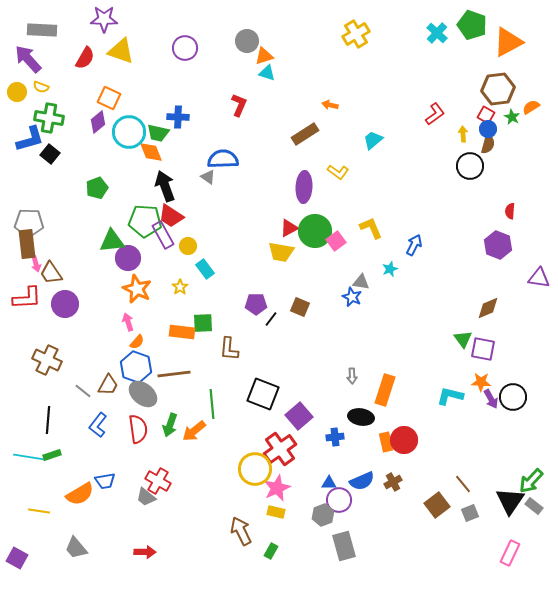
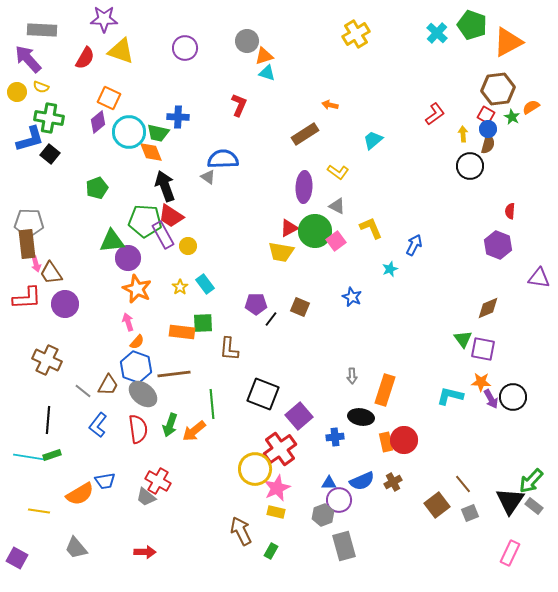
cyan rectangle at (205, 269): moved 15 px down
gray triangle at (361, 282): moved 24 px left, 76 px up; rotated 18 degrees clockwise
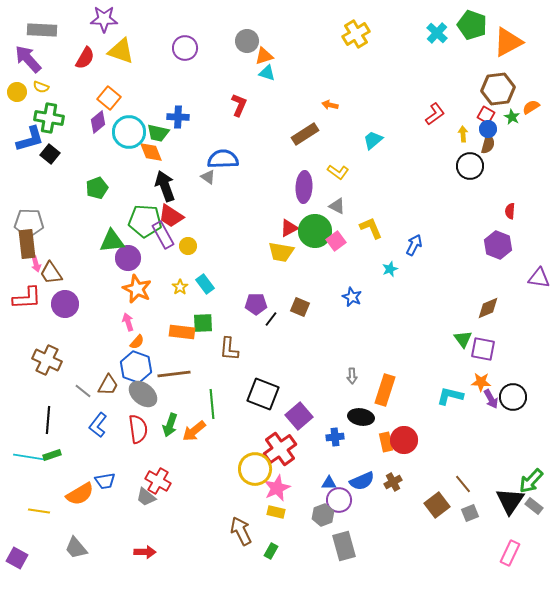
orange square at (109, 98): rotated 15 degrees clockwise
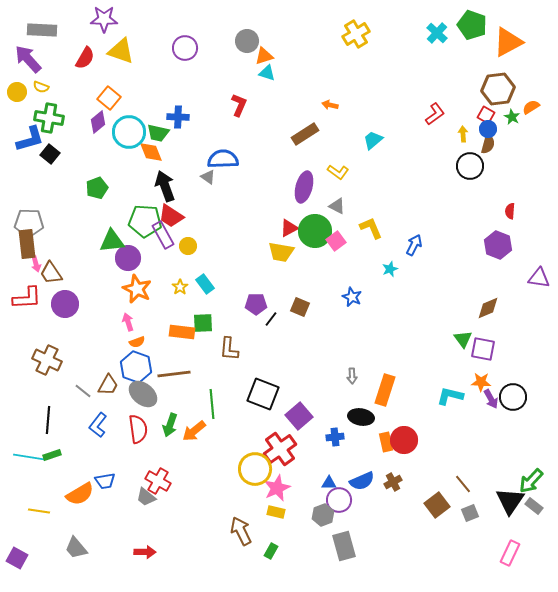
purple ellipse at (304, 187): rotated 12 degrees clockwise
orange semicircle at (137, 342): rotated 28 degrees clockwise
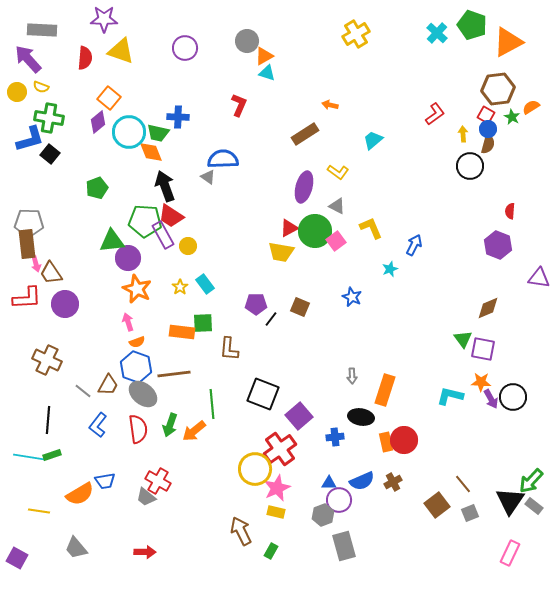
orange triangle at (264, 56): rotated 12 degrees counterclockwise
red semicircle at (85, 58): rotated 25 degrees counterclockwise
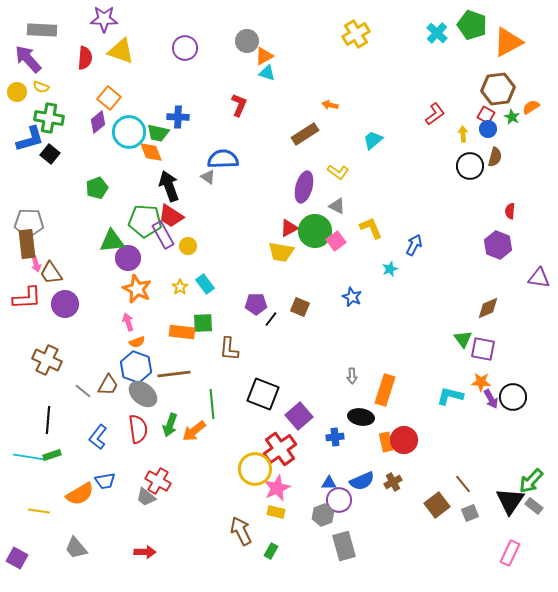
brown semicircle at (488, 144): moved 7 px right, 13 px down
black arrow at (165, 186): moved 4 px right
blue L-shape at (98, 425): moved 12 px down
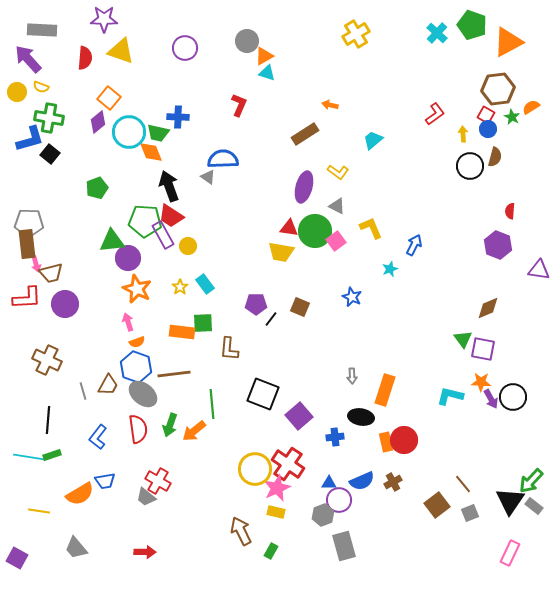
red triangle at (289, 228): rotated 36 degrees clockwise
brown trapezoid at (51, 273): rotated 70 degrees counterclockwise
purple triangle at (539, 278): moved 8 px up
gray line at (83, 391): rotated 36 degrees clockwise
red cross at (280, 449): moved 8 px right, 15 px down; rotated 20 degrees counterclockwise
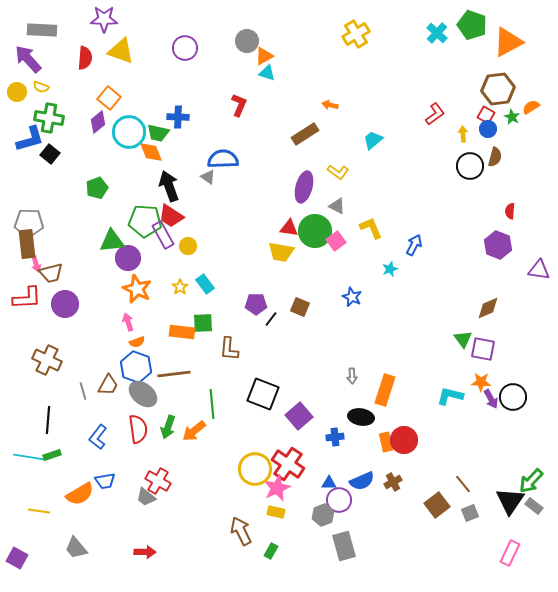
green arrow at (170, 425): moved 2 px left, 2 px down
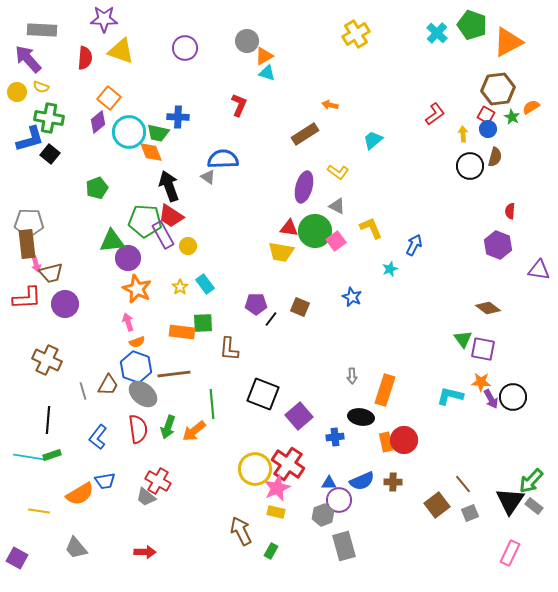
brown diamond at (488, 308): rotated 60 degrees clockwise
brown cross at (393, 482): rotated 30 degrees clockwise
